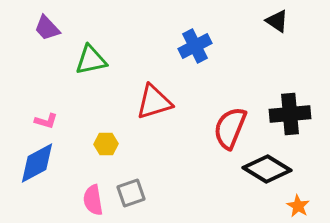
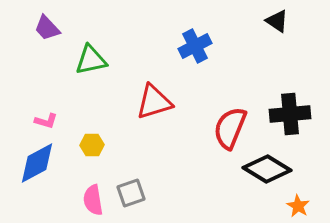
yellow hexagon: moved 14 px left, 1 px down
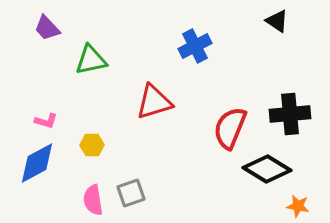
orange star: rotated 20 degrees counterclockwise
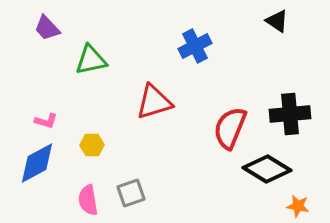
pink semicircle: moved 5 px left
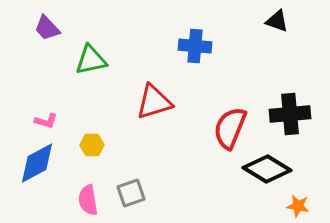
black triangle: rotated 15 degrees counterclockwise
blue cross: rotated 32 degrees clockwise
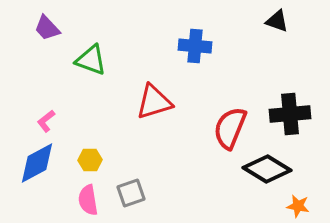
green triangle: rotated 32 degrees clockwise
pink L-shape: rotated 125 degrees clockwise
yellow hexagon: moved 2 px left, 15 px down
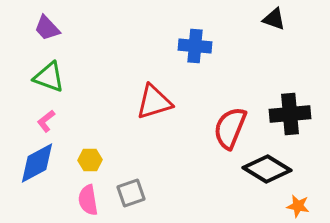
black triangle: moved 3 px left, 2 px up
green triangle: moved 42 px left, 17 px down
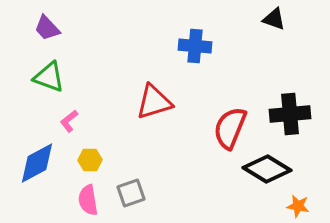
pink L-shape: moved 23 px right
